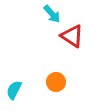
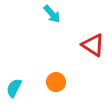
red triangle: moved 21 px right, 9 px down
cyan semicircle: moved 2 px up
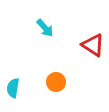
cyan arrow: moved 7 px left, 14 px down
cyan semicircle: moved 1 px left; rotated 18 degrees counterclockwise
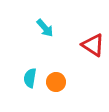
cyan semicircle: moved 17 px right, 10 px up
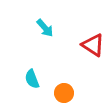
cyan semicircle: moved 2 px right, 1 px down; rotated 30 degrees counterclockwise
orange circle: moved 8 px right, 11 px down
